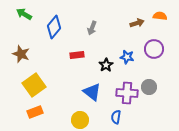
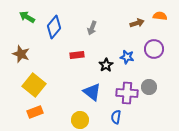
green arrow: moved 3 px right, 3 px down
yellow square: rotated 15 degrees counterclockwise
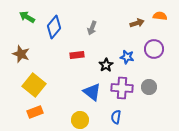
purple cross: moved 5 px left, 5 px up
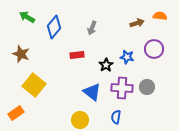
gray circle: moved 2 px left
orange rectangle: moved 19 px left, 1 px down; rotated 14 degrees counterclockwise
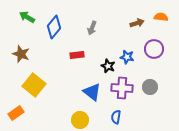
orange semicircle: moved 1 px right, 1 px down
black star: moved 2 px right, 1 px down; rotated 16 degrees counterclockwise
gray circle: moved 3 px right
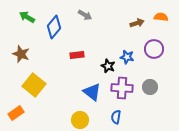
gray arrow: moved 7 px left, 13 px up; rotated 80 degrees counterclockwise
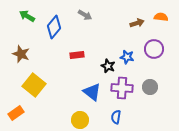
green arrow: moved 1 px up
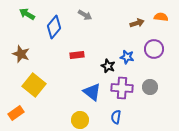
green arrow: moved 2 px up
